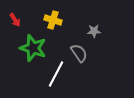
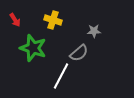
gray semicircle: rotated 84 degrees clockwise
white line: moved 5 px right, 2 px down
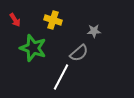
white line: moved 1 px down
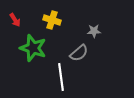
yellow cross: moved 1 px left
white line: rotated 36 degrees counterclockwise
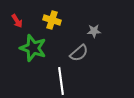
red arrow: moved 2 px right, 1 px down
white line: moved 4 px down
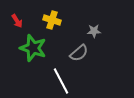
white line: rotated 20 degrees counterclockwise
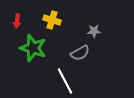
red arrow: rotated 40 degrees clockwise
gray semicircle: moved 1 px right; rotated 12 degrees clockwise
white line: moved 4 px right
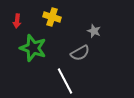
yellow cross: moved 3 px up
gray star: rotated 24 degrees clockwise
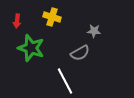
gray star: rotated 16 degrees counterclockwise
green star: moved 2 px left
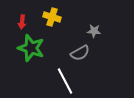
red arrow: moved 5 px right, 1 px down
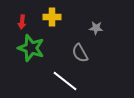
yellow cross: rotated 18 degrees counterclockwise
gray star: moved 2 px right, 3 px up
gray semicircle: rotated 90 degrees clockwise
white line: rotated 24 degrees counterclockwise
